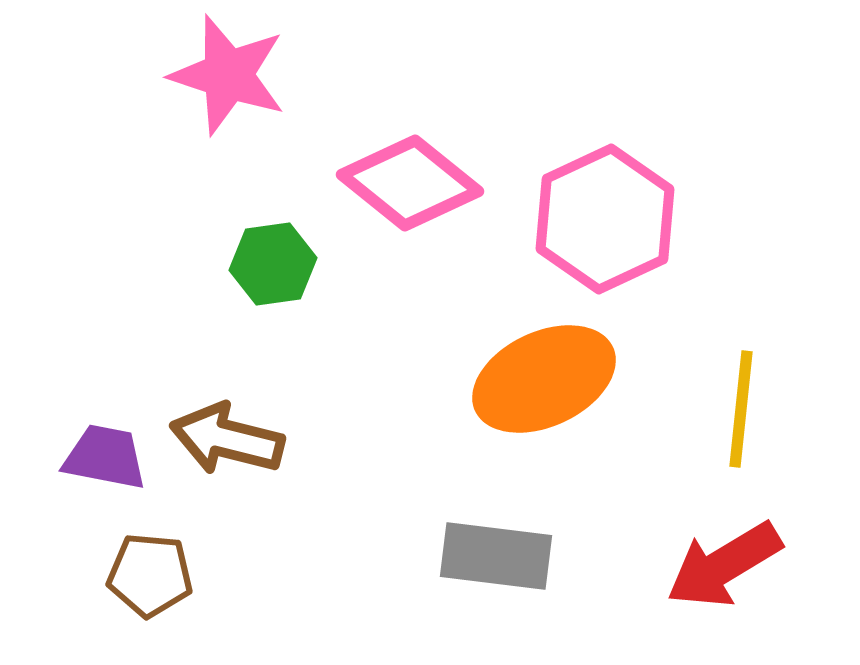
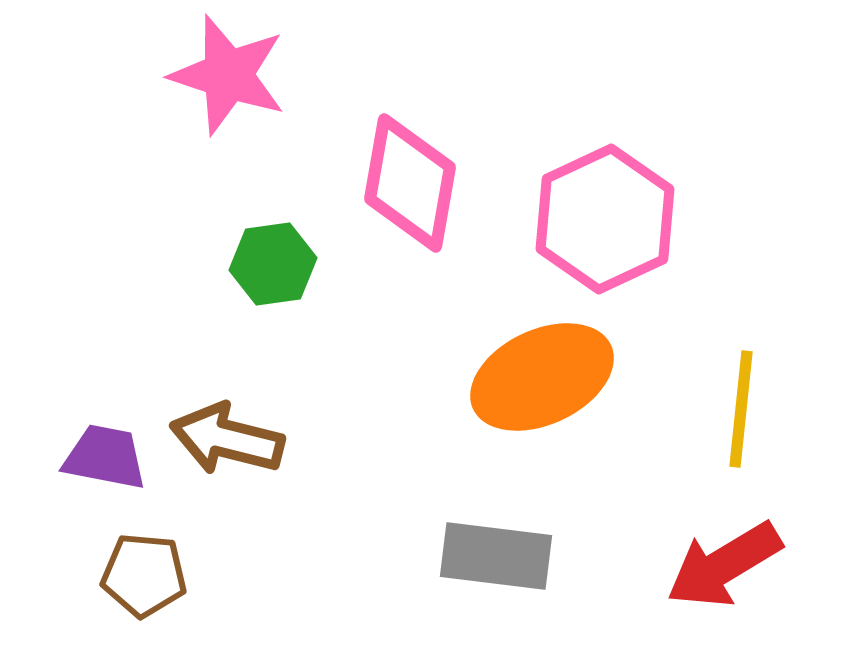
pink diamond: rotated 61 degrees clockwise
orange ellipse: moved 2 px left, 2 px up
brown pentagon: moved 6 px left
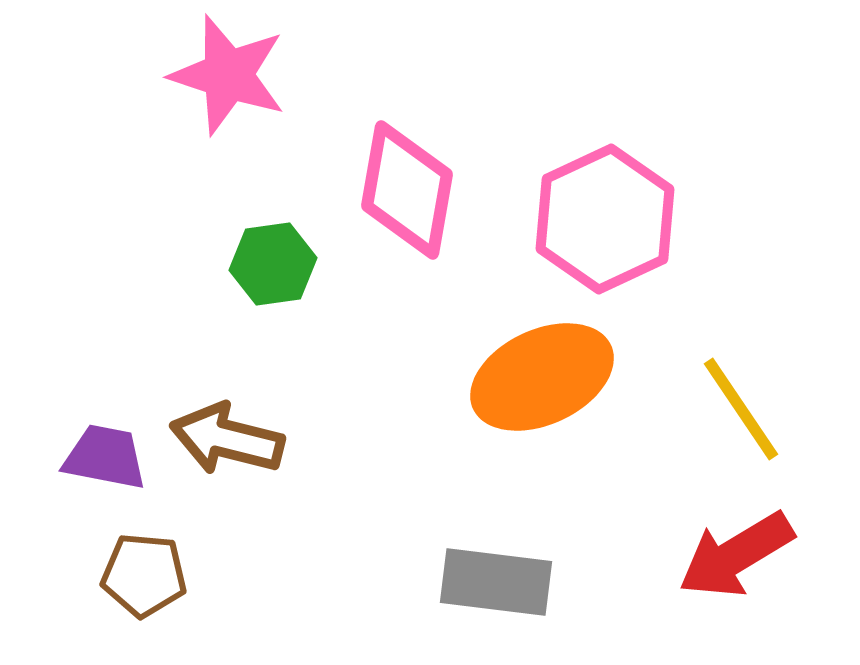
pink diamond: moved 3 px left, 7 px down
yellow line: rotated 40 degrees counterclockwise
gray rectangle: moved 26 px down
red arrow: moved 12 px right, 10 px up
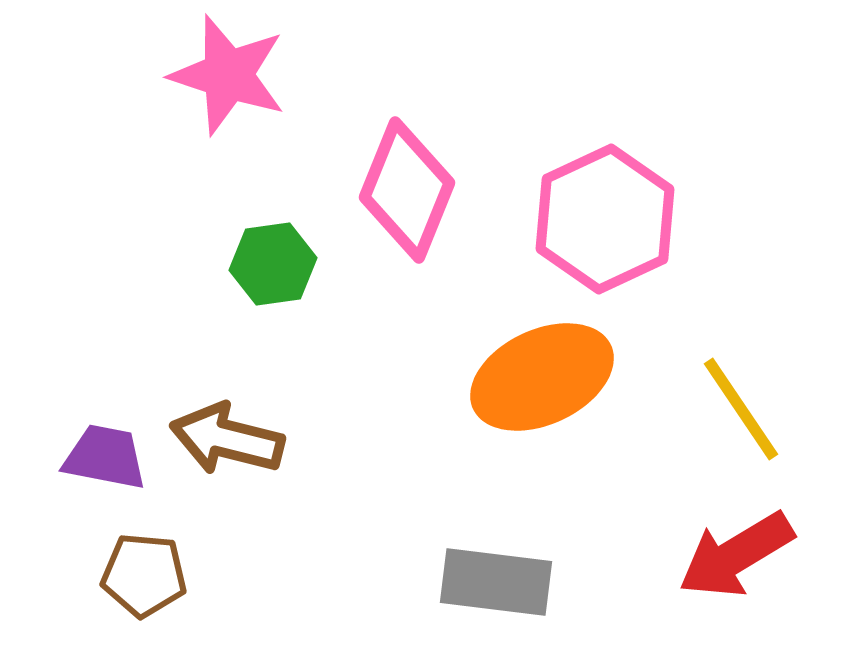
pink diamond: rotated 12 degrees clockwise
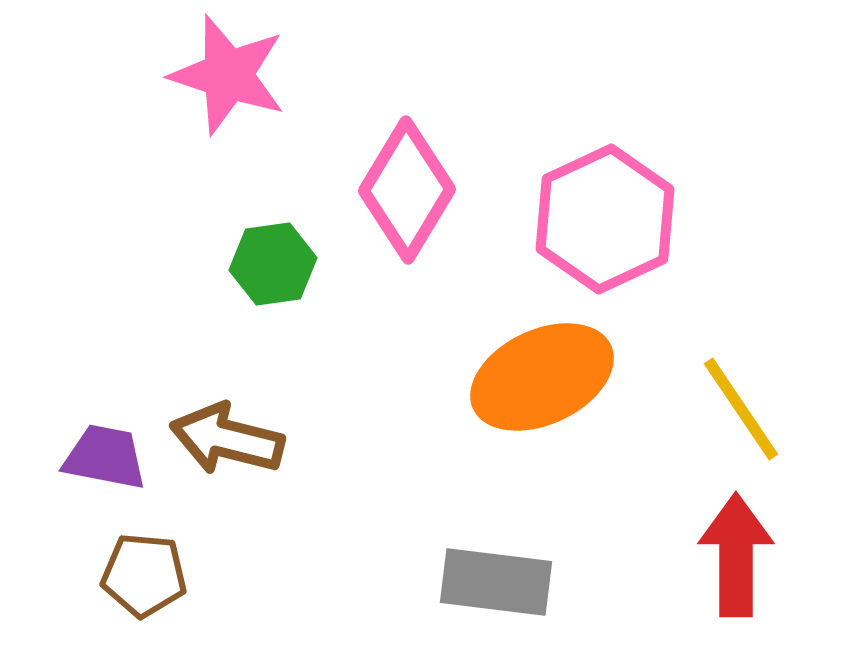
pink diamond: rotated 9 degrees clockwise
red arrow: rotated 121 degrees clockwise
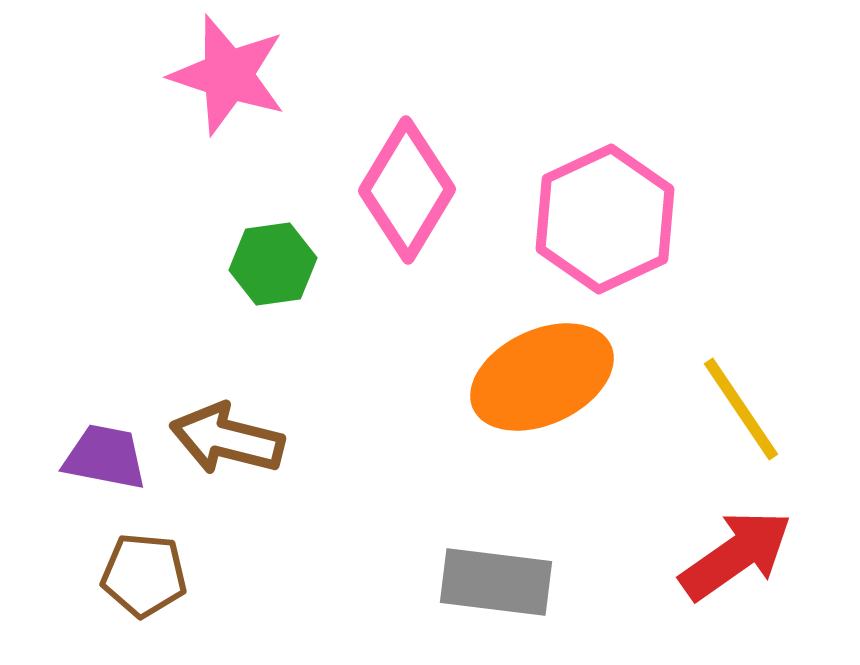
red arrow: rotated 55 degrees clockwise
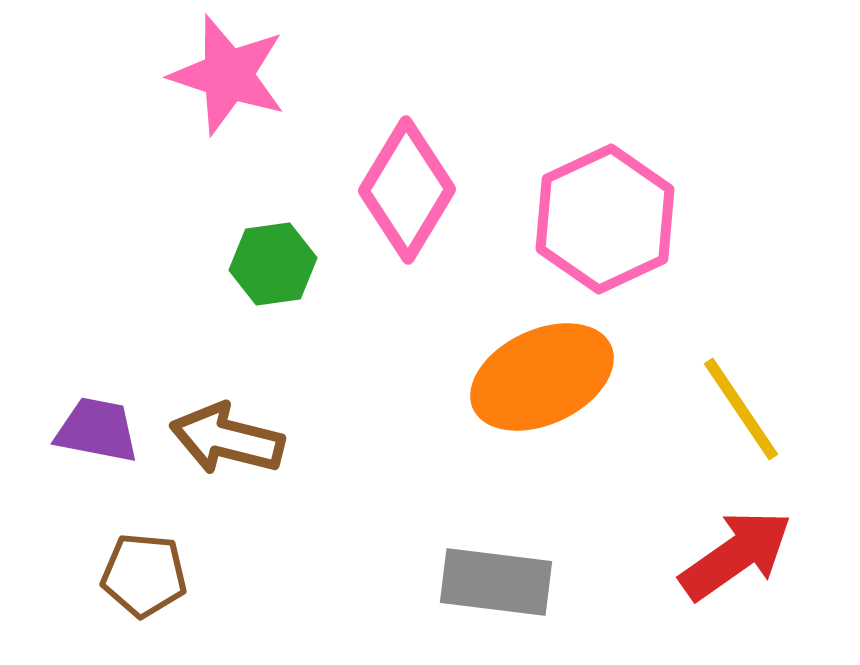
purple trapezoid: moved 8 px left, 27 px up
